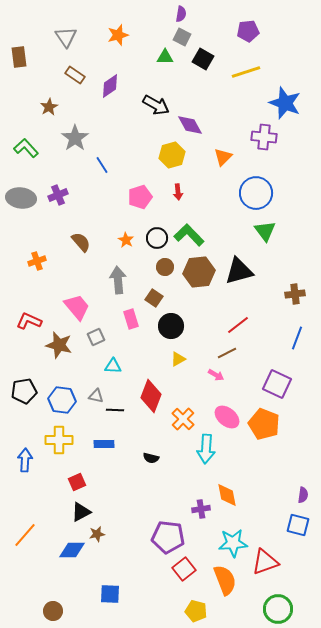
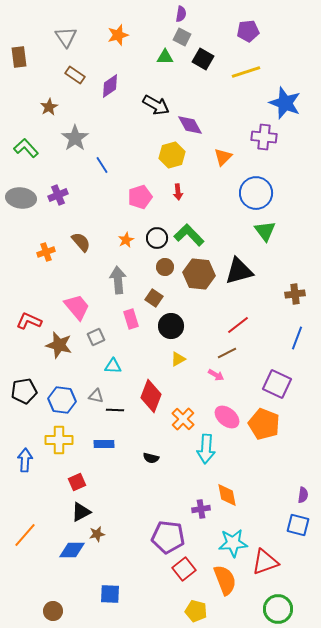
orange star at (126, 240): rotated 14 degrees clockwise
orange cross at (37, 261): moved 9 px right, 9 px up
brown hexagon at (199, 272): moved 2 px down; rotated 12 degrees clockwise
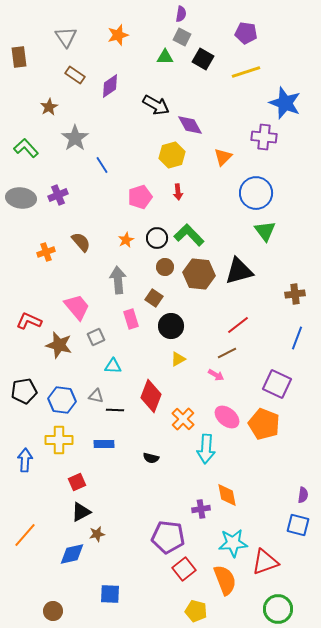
purple pentagon at (248, 31): moved 2 px left, 2 px down; rotated 15 degrees clockwise
blue diamond at (72, 550): moved 4 px down; rotated 12 degrees counterclockwise
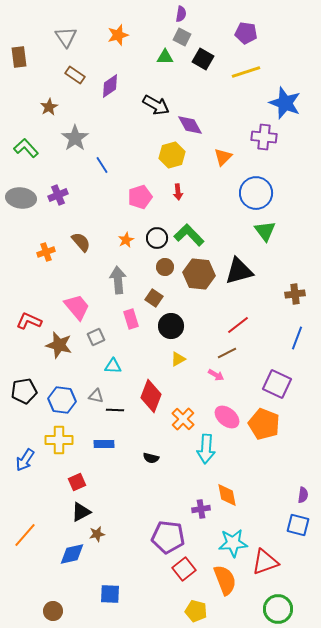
blue arrow at (25, 460): rotated 150 degrees counterclockwise
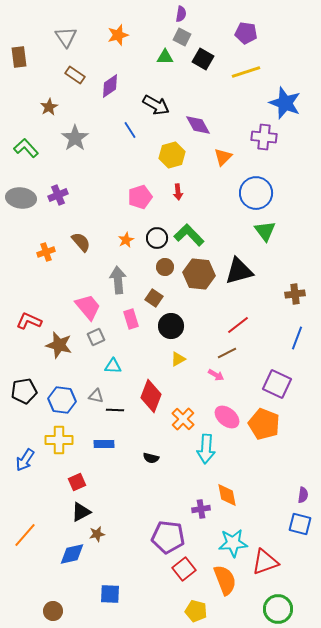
purple diamond at (190, 125): moved 8 px right
blue line at (102, 165): moved 28 px right, 35 px up
pink trapezoid at (77, 307): moved 11 px right
blue square at (298, 525): moved 2 px right, 1 px up
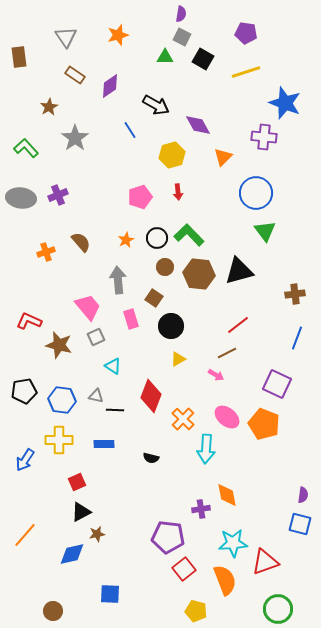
cyan triangle at (113, 366): rotated 30 degrees clockwise
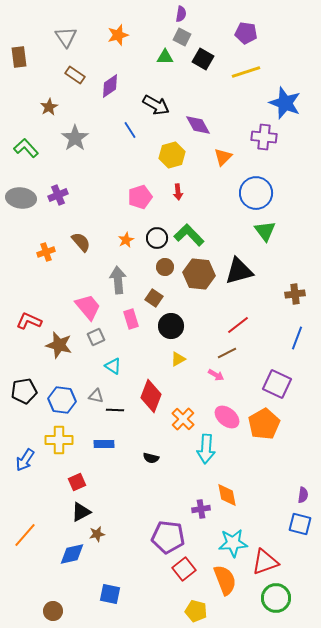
orange pentagon at (264, 424): rotated 20 degrees clockwise
blue square at (110, 594): rotated 10 degrees clockwise
green circle at (278, 609): moved 2 px left, 11 px up
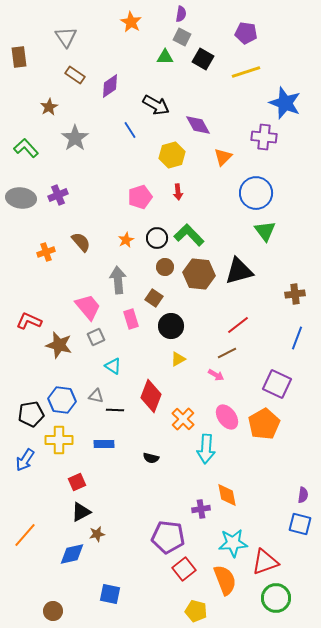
orange star at (118, 35): moved 13 px right, 13 px up; rotated 25 degrees counterclockwise
black pentagon at (24, 391): moved 7 px right, 23 px down
pink ellipse at (227, 417): rotated 15 degrees clockwise
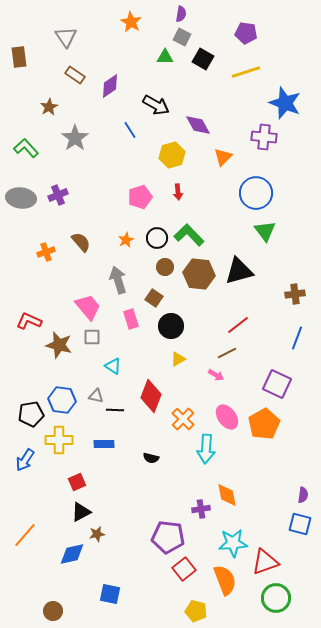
gray arrow at (118, 280): rotated 12 degrees counterclockwise
gray square at (96, 337): moved 4 px left; rotated 24 degrees clockwise
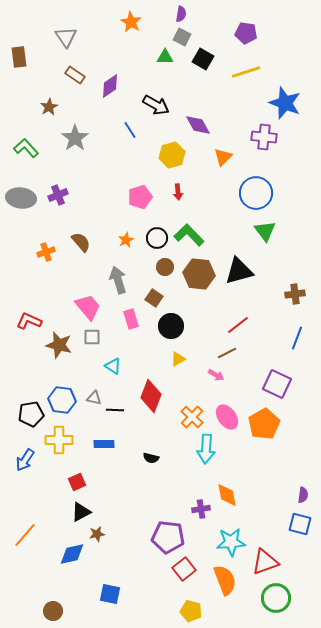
gray triangle at (96, 396): moved 2 px left, 2 px down
orange cross at (183, 419): moved 9 px right, 2 px up
cyan star at (233, 543): moved 2 px left, 1 px up
yellow pentagon at (196, 611): moved 5 px left
